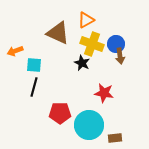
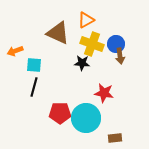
black star: rotated 21 degrees counterclockwise
cyan circle: moved 3 px left, 7 px up
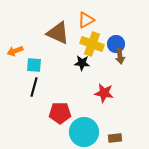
cyan circle: moved 2 px left, 14 px down
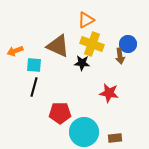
brown triangle: moved 13 px down
blue circle: moved 12 px right
red star: moved 5 px right
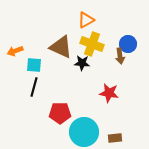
brown triangle: moved 3 px right, 1 px down
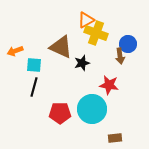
yellow cross: moved 4 px right, 11 px up
black star: rotated 21 degrees counterclockwise
red star: moved 8 px up
cyan circle: moved 8 px right, 23 px up
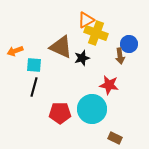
blue circle: moved 1 px right
black star: moved 5 px up
brown rectangle: rotated 32 degrees clockwise
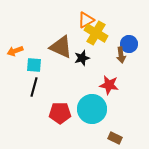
yellow cross: rotated 10 degrees clockwise
brown arrow: moved 1 px right, 1 px up
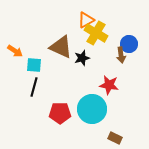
orange arrow: rotated 126 degrees counterclockwise
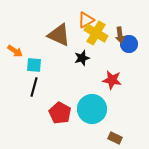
brown triangle: moved 2 px left, 12 px up
brown arrow: moved 1 px left, 20 px up
red star: moved 3 px right, 5 px up
red pentagon: rotated 30 degrees clockwise
